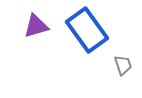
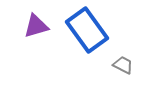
gray trapezoid: rotated 45 degrees counterclockwise
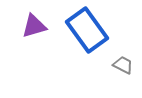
purple triangle: moved 2 px left
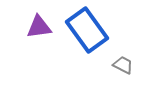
purple triangle: moved 5 px right, 1 px down; rotated 8 degrees clockwise
